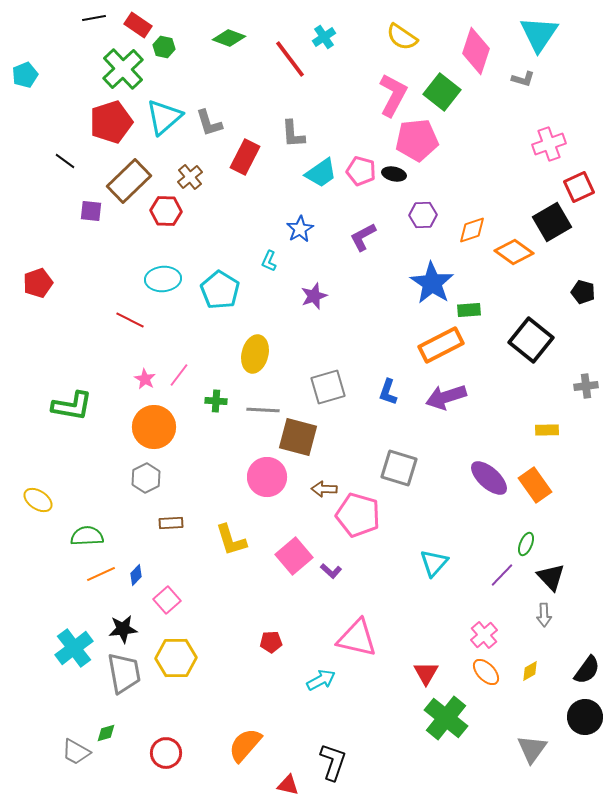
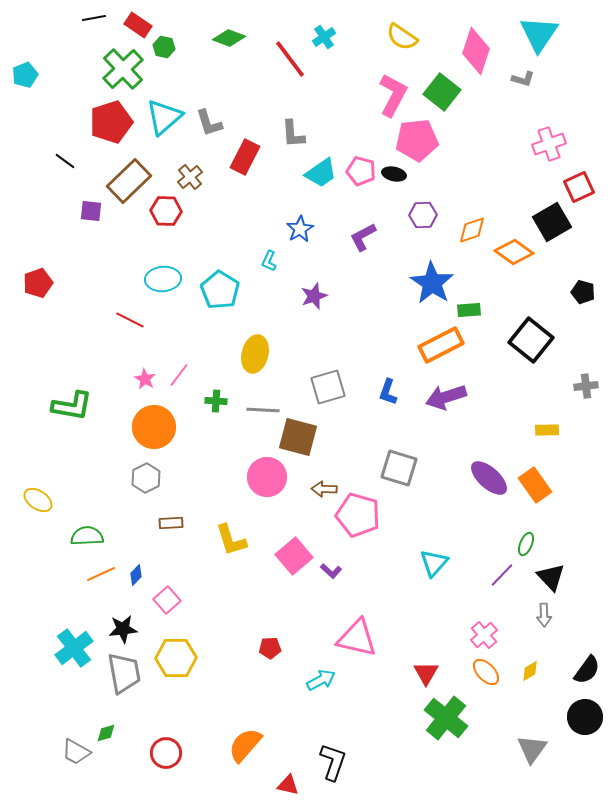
red pentagon at (271, 642): moved 1 px left, 6 px down
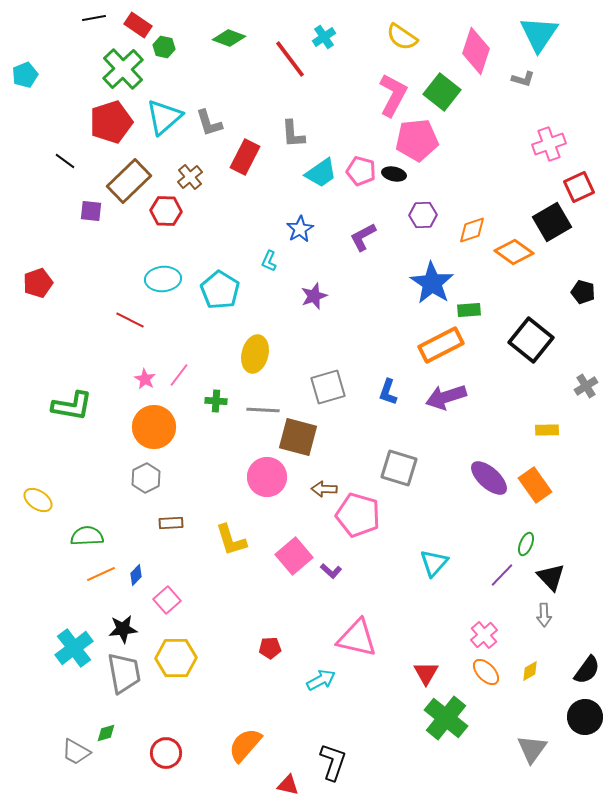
gray cross at (586, 386): rotated 25 degrees counterclockwise
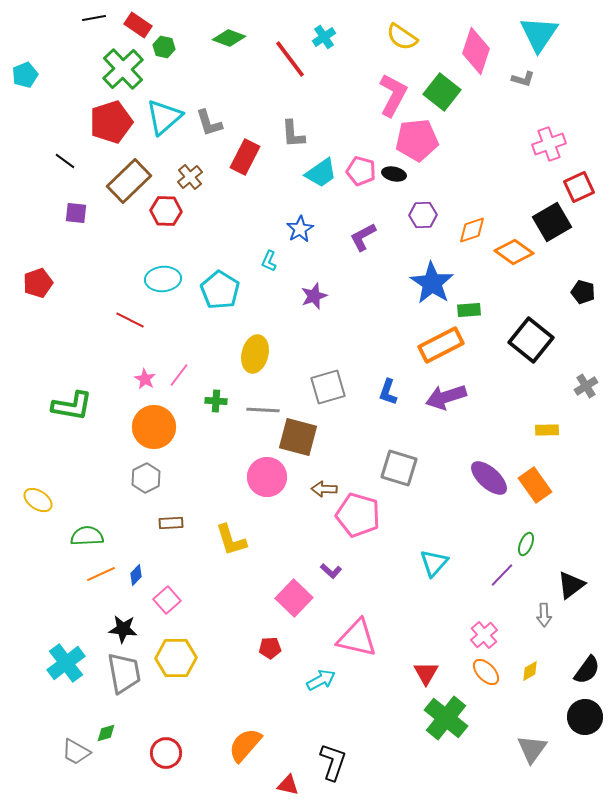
purple square at (91, 211): moved 15 px left, 2 px down
pink square at (294, 556): moved 42 px down; rotated 6 degrees counterclockwise
black triangle at (551, 577): moved 20 px right, 8 px down; rotated 36 degrees clockwise
black star at (123, 629): rotated 12 degrees clockwise
cyan cross at (74, 648): moved 8 px left, 15 px down
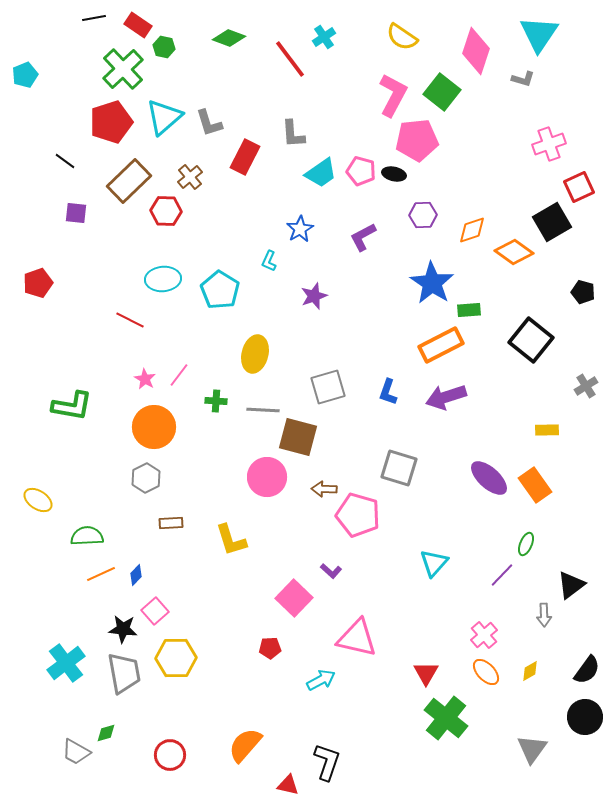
pink square at (167, 600): moved 12 px left, 11 px down
red circle at (166, 753): moved 4 px right, 2 px down
black L-shape at (333, 762): moved 6 px left
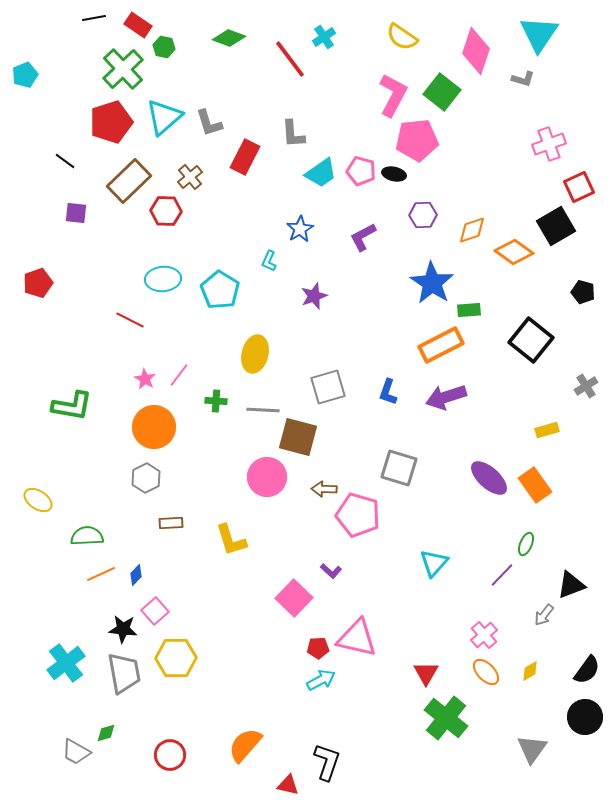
black square at (552, 222): moved 4 px right, 4 px down
yellow rectangle at (547, 430): rotated 15 degrees counterclockwise
black triangle at (571, 585): rotated 16 degrees clockwise
gray arrow at (544, 615): rotated 40 degrees clockwise
red pentagon at (270, 648): moved 48 px right
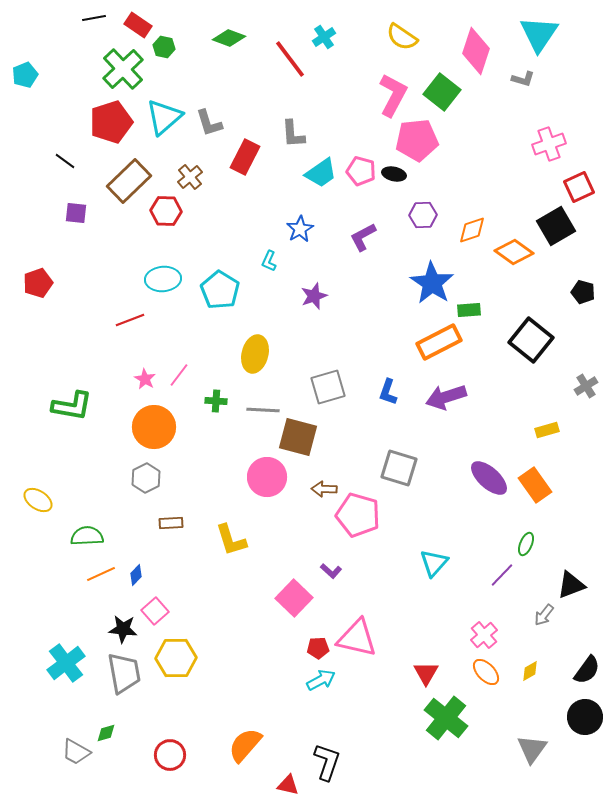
red line at (130, 320): rotated 48 degrees counterclockwise
orange rectangle at (441, 345): moved 2 px left, 3 px up
